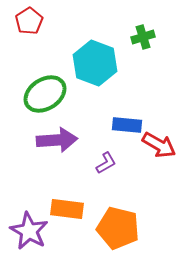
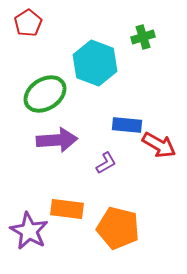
red pentagon: moved 1 px left, 2 px down
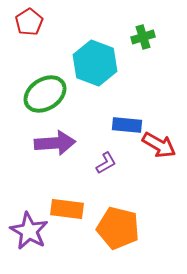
red pentagon: moved 1 px right, 1 px up
purple arrow: moved 2 px left, 3 px down
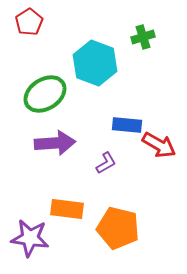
purple star: moved 1 px right, 7 px down; rotated 21 degrees counterclockwise
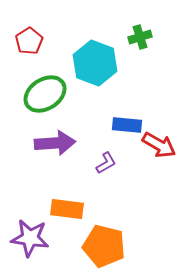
red pentagon: moved 19 px down
green cross: moved 3 px left
orange pentagon: moved 14 px left, 18 px down
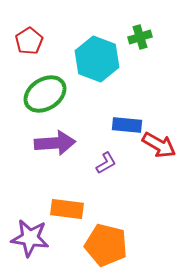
cyan hexagon: moved 2 px right, 4 px up
orange pentagon: moved 2 px right, 1 px up
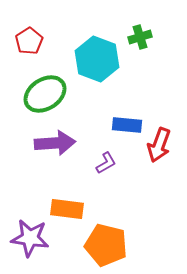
red arrow: rotated 80 degrees clockwise
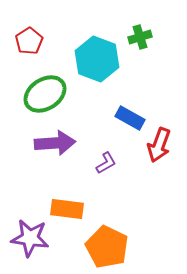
blue rectangle: moved 3 px right, 7 px up; rotated 24 degrees clockwise
orange pentagon: moved 1 px right, 2 px down; rotated 12 degrees clockwise
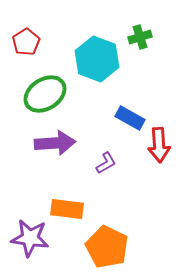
red pentagon: moved 3 px left, 1 px down
red arrow: rotated 24 degrees counterclockwise
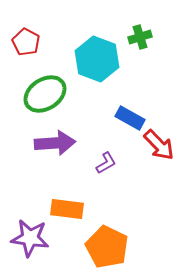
red pentagon: rotated 12 degrees counterclockwise
red arrow: rotated 40 degrees counterclockwise
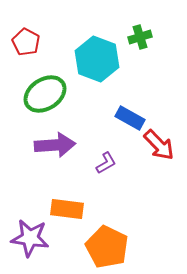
purple arrow: moved 2 px down
